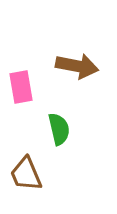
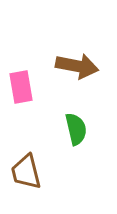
green semicircle: moved 17 px right
brown trapezoid: moved 2 px up; rotated 9 degrees clockwise
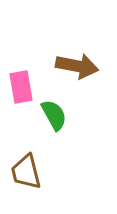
green semicircle: moved 22 px left, 14 px up; rotated 16 degrees counterclockwise
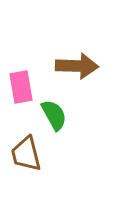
brown arrow: rotated 9 degrees counterclockwise
brown trapezoid: moved 18 px up
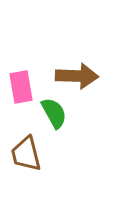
brown arrow: moved 10 px down
green semicircle: moved 2 px up
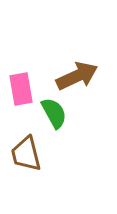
brown arrow: rotated 27 degrees counterclockwise
pink rectangle: moved 2 px down
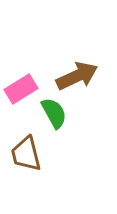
pink rectangle: rotated 68 degrees clockwise
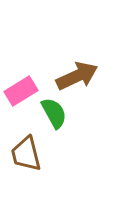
pink rectangle: moved 2 px down
